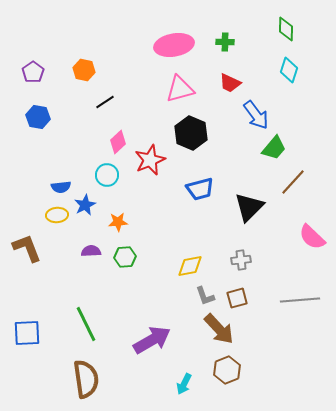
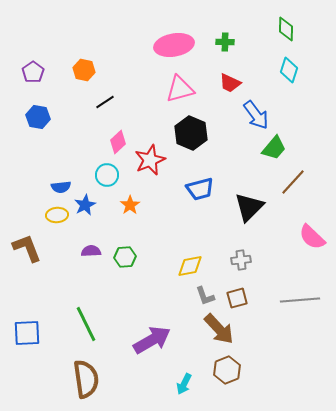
orange star: moved 12 px right, 17 px up; rotated 30 degrees counterclockwise
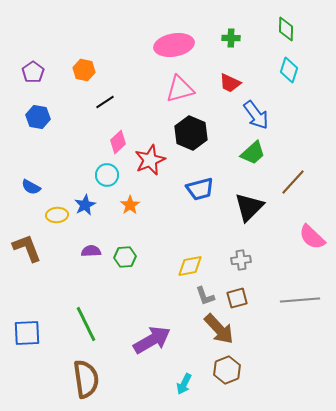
green cross: moved 6 px right, 4 px up
green trapezoid: moved 21 px left, 5 px down; rotated 8 degrees clockwise
blue semicircle: moved 30 px left; rotated 36 degrees clockwise
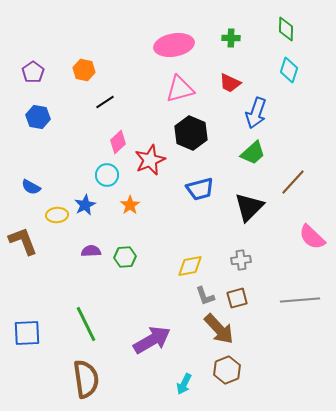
blue arrow: moved 2 px up; rotated 56 degrees clockwise
brown L-shape: moved 4 px left, 7 px up
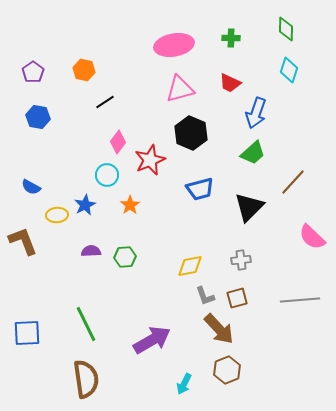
pink diamond: rotated 10 degrees counterclockwise
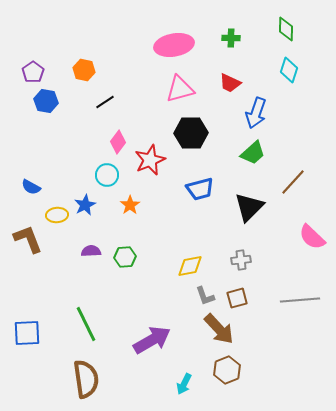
blue hexagon: moved 8 px right, 16 px up
black hexagon: rotated 24 degrees counterclockwise
brown L-shape: moved 5 px right, 2 px up
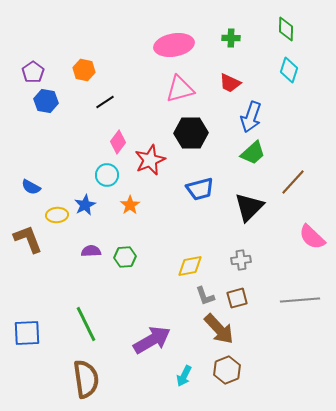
blue arrow: moved 5 px left, 4 px down
cyan arrow: moved 8 px up
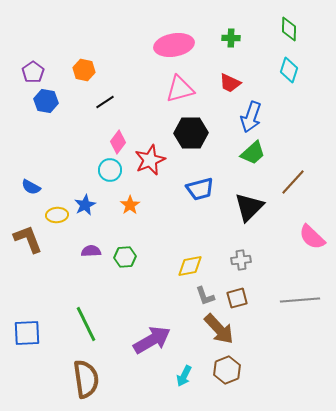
green diamond: moved 3 px right
cyan circle: moved 3 px right, 5 px up
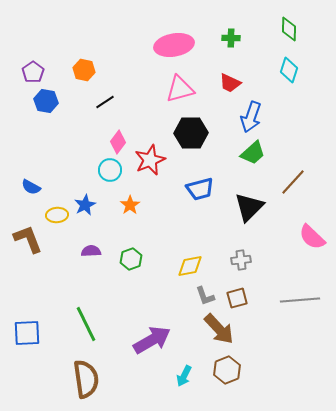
green hexagon: moved 6 px right, 2 px down; rotated 15 degrees counterclockwise
